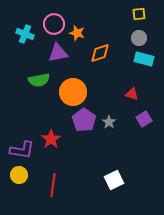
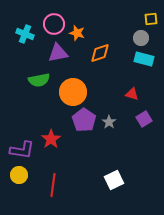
yellow square: moved 12 px right, 5 px down
gray circle: moved 2 px right
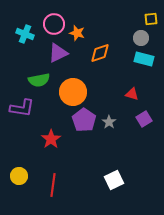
purple triangle: rotated 15 degrees counterclockwise
purple L-shape: moved 42 px up
yellow circle: moved 1 px down
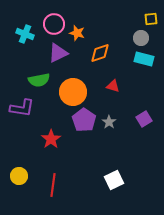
red triangle: moved 19 px left, 8 px up
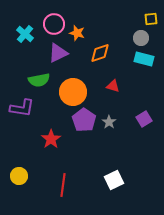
cyan cross: rotated 18 degrees clockwise
red line: moved 10 px right
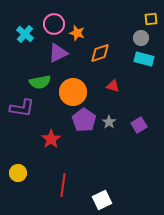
green semicircle: moved 1 px right, 2 px down
purple square: moved 5 px left, 6 px down
yellow circle: moved 1 px left, 3 px up
white square: moved 12 px left, 20 px down
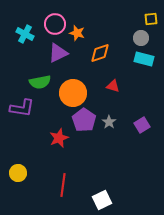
pink circle: moved 1 px right
cyan cross: rotated 12 degrees counterclockwise
orange circle: moved 1 px down
purple square: moved 3 px right
red star: moved 8 px right, 1 px up; rotated 12 degrees clockwise
